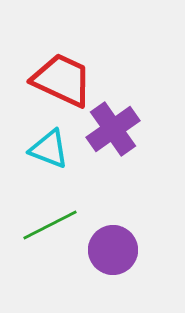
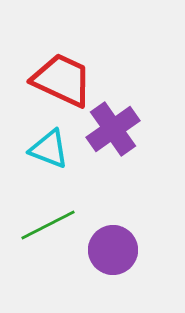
green line: moved 2 px left
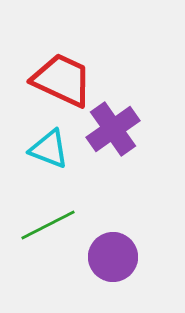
purple circle: moved 7 px down
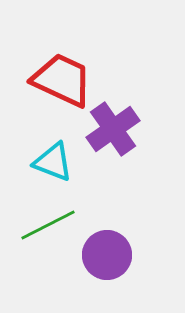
cyan triangle: moved 4 px right, 13 px down
purple circle: moved 6 px left, 2 px up
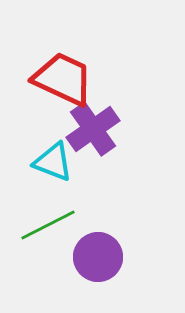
red trapezoid: moved 1 px right, 1 px up
purple cross: moved 20 px left
purple circle: moved 9 px left, 2 px down
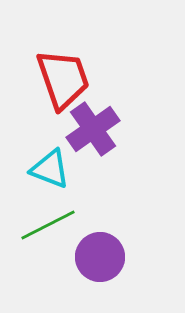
red trapezoid: rotated 46 degrees clockwise
cyan triangle: moved 3 px left, 7 px down
purple circle: moved 2 px right
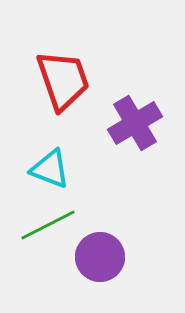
red trapezoid: moved 1 px down
purple cross: moved 42 px right, 6 px up; rotated 4 degrees clockwise
